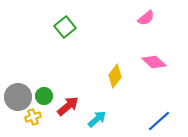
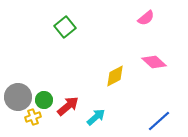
yellow diamond: rotated 25 degrees clockwise
green circle: moved 4 px down
cyan arrow: moved 1 px left, 2 px up
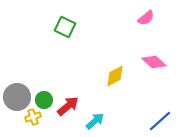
green square: rotated 25 degrees counterclockwise
gray circle: moved 1 px left
cyan arrow: moved 1 px left, 4 px down
blue line: moved 1 px right
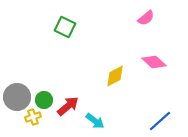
cyan arrow: rotated 78 degrees clockwise
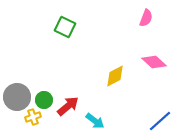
pink semicircle: rotated 30 degrees counterclockwise
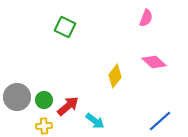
yellow diamond: rotated 25 degrees counterclockwise
yellow cross: moved 11 px right, 9 px down; rotated 14 degrees clockwise
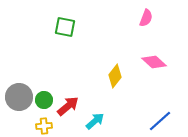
green square: rotated 15 degrees counterclockwise
gray circle: moved 2 px right
cyan arrow: rotated 78 degrees counterclockwise
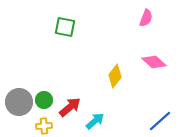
gray circle: moved 5 px down
red arrow: moved 2 px right, 1 px down
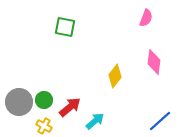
pink diamond: rotated 55 degrees clockwise
yellow cross: rotated 35 degrees clockwise
